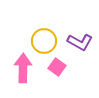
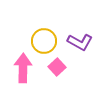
pink square: rotated 12 degrees clockwise
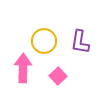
purple L-shape: rotated 70 degrees clockwise
pink square: moved 1 px right, 9 px down
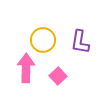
yellow circle: moved 1 px left, 1 px up
pink arrow: moved 3 px right
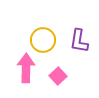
purple L-shape: moved 1 px left, 1 px up
